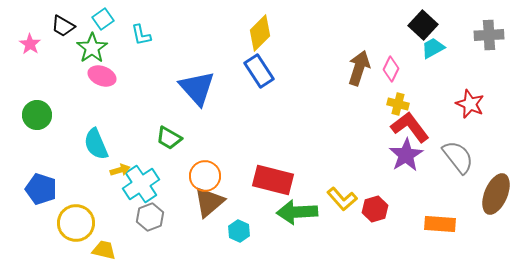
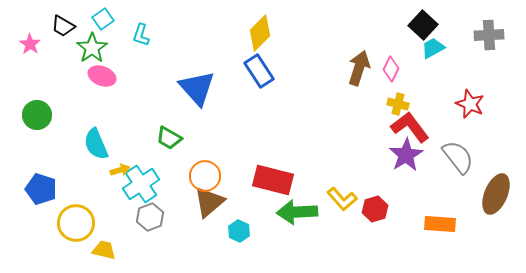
cyan L-shape: rotated 30 degrees clockwise
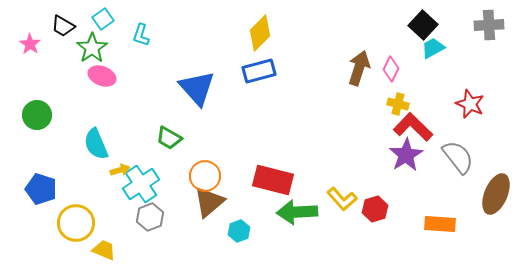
gray cross: moved 10 px up
blue rectangle: rotated 72 degrees counterclockwise
red L-shape: moved 3 px right; rotated 9 degrees counterclockwise
cyan hexagon: rotated 15 degrees clockwise
yellow trapezoid: rotated 10 degrees clockwise
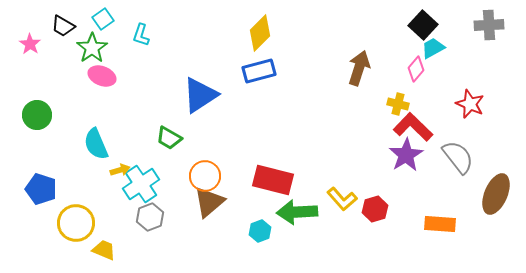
pink diamond: moved 25 px right; rotated 15 degrees clockwise
blue triangle: moved 3 px right, 7 px down; rotated 39 degrees clockwise
cyan hexagon: moved 21 px right
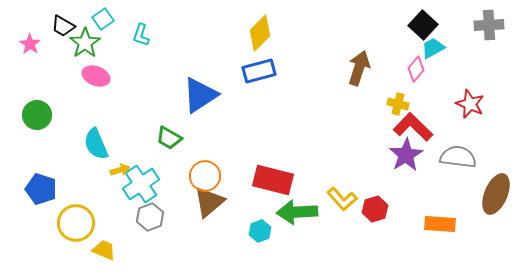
green star: moved 7 px left, 5 px up
pink ellipse: moved 6 px left
gray semicircle: rotated 45 degrees counterclockwise
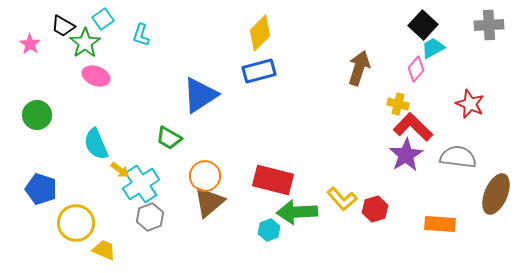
yellow arrow: rotated 54 degrees clockwise
cyan hexagon: moved 9 px right, 1 px up
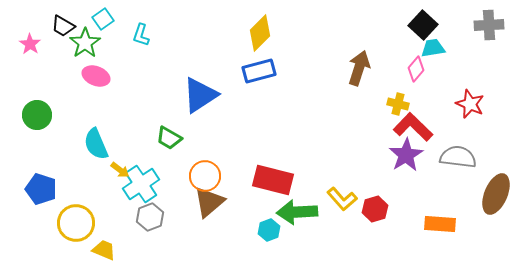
cyan trapezoid: rotated 20 degrees clockwise
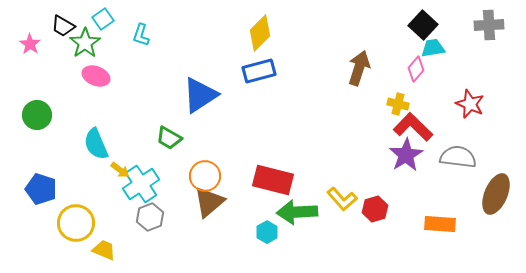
cyan hexagon: moved 2 px left, 2 px down; rotated 10 degrees counterclockwise
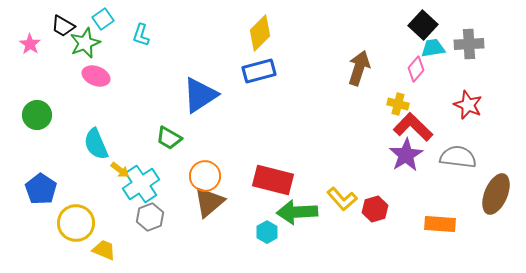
gray cross: moved 20 px left, 19 px down
green star: rotated 12 degrees clockwise
red star: moved 2 px left, 1 px down
blue pentagon: rotated 16 degrees clockwise
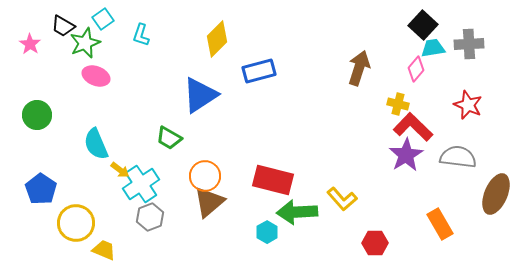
yellow diamond: moved 43 px left, 6 px down
red hexagon: moved 34 px down; rotated 15 degrees clockwise
orange rectangle: rotated 56 degrees clockwise
